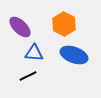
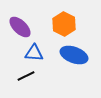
black line: moved 2 px left
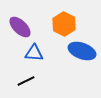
blue ellipse: moved 8 px right, 4 px up
black line: moved 5 px down
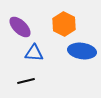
blue ellipse: rotated 12 degrees counterclockwise
black line: rotated 12 degrees clockwise
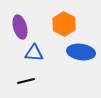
purple ellipse: rotated 30 degrees clockwise
blue ellipse: moved 1 px left, 1 px down
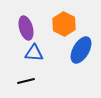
purple ellipse: moved 6 px right, 1 px down
blue ellipse: moved 2 px up; rotated 68 degrees counterclockwise
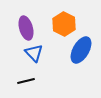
blue triangle: rotated 42 degrees clockwise
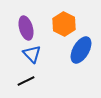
blue triangle: moved 2 px left, 1 px down
black line: rotated 12 degrees counterclockwise
